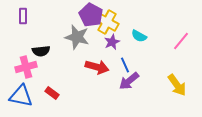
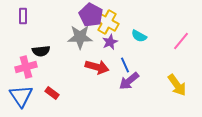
gray star: moved 3 px right; rotated 15 degrees counterclockwise
purple star: moved 2 px left
blue triangle: rotated 45 degrees clockwise
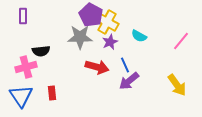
red rectangle: rotated 48 degrees clockwise
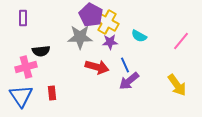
purple rectangle: moved 2 px down
purple star: rotated 21 degrees clockwise
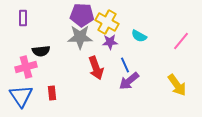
purple pentagon: moved 9 px left; rotated 25 degrees counterclockwise
red arrow: moved 1 px left, 1 px down; rotated 55 degrees clockwise
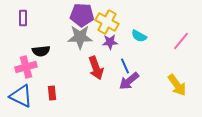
blue line: moved 1 px down
blue triangle: rotated 30 degrees counterclockwise
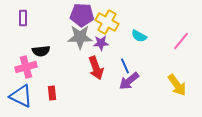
purple star: moved 9 px left, 1 px down
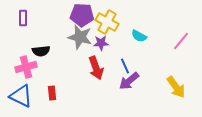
gray star: rotated 15 degrees clockwise
yellow arrow: moved 1 px left, 2 px down
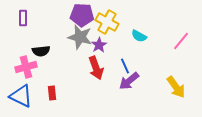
purple star: moved 2 px left, 2 px down; rotated 28 degrees counterclockwise
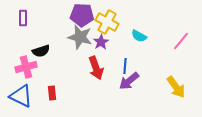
purple star: moved 2 px right, 3 px up
black semicircle: rotated 12 degrees counterclockwise
blue line: rotated 28 degrees clockwise
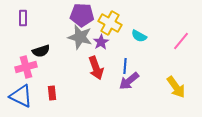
yellow cross: moved 3 px right, 1 px down
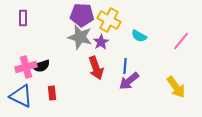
yellow cross: moved 1 px left, 3 px up
black semicircle: moved 15 px down
